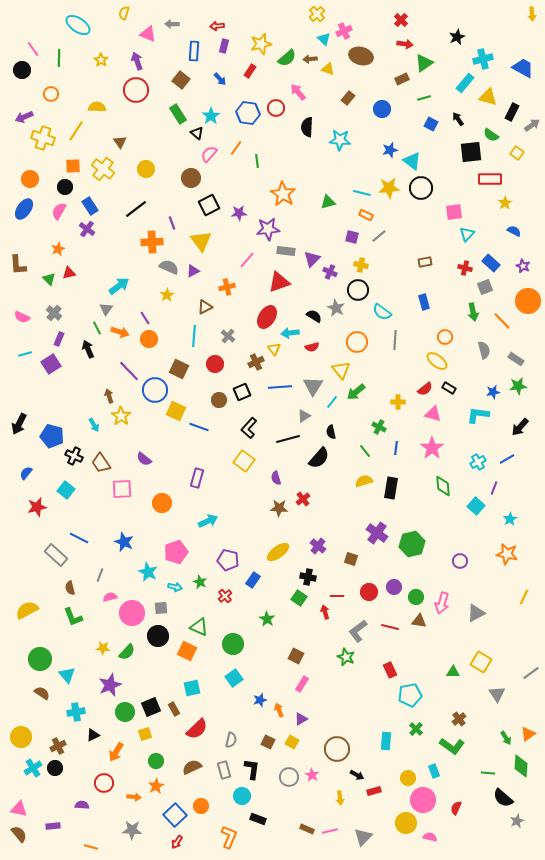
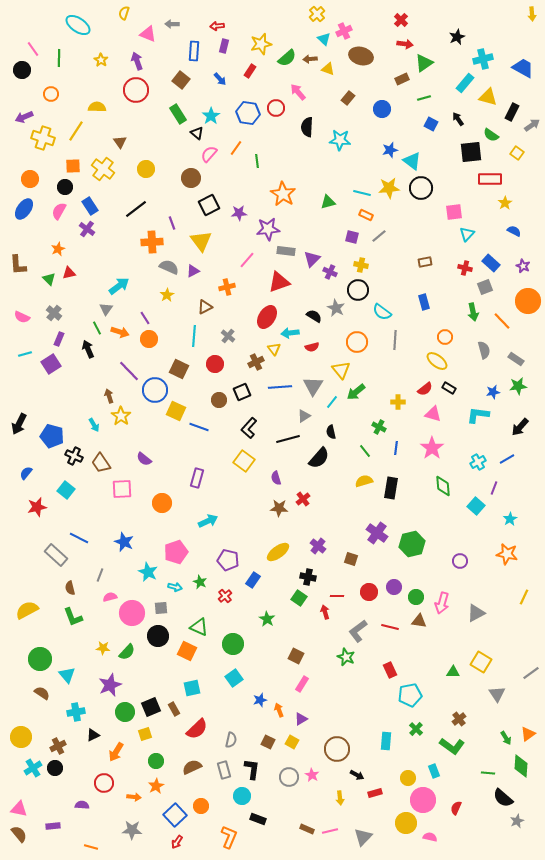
red rectangle at (374, 791): moved 1 px right, 2 px down
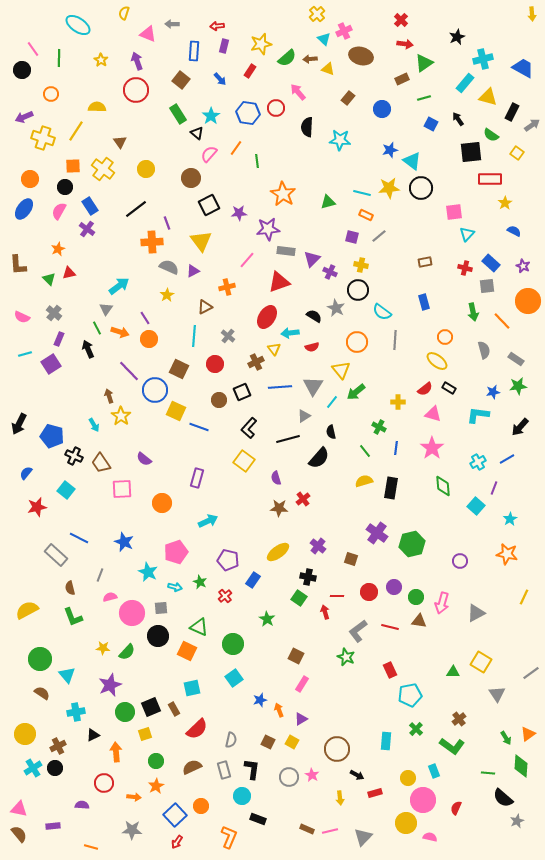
purple line at (172, 223): moved 5 px left
gray square at (485, 287): moved 2 px right, 1 px up; rotated 14 degrees clockwise
yellow circle at (21, 737): moved 4 px right, 3 px up
orange arrow at (116, 752): rotated 144 degrees clockwise
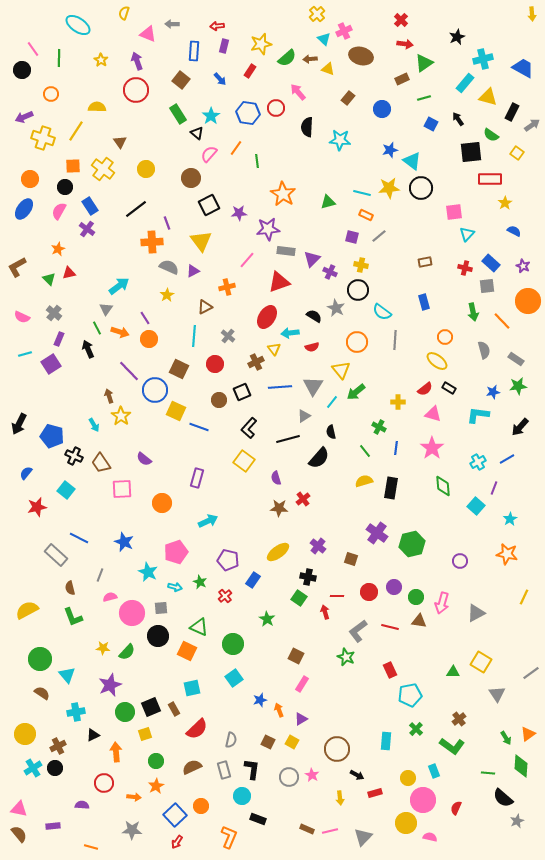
brown L-shape at (18, 265): moved 1 px left, 2 px down; rotated 65 degrees clockwise
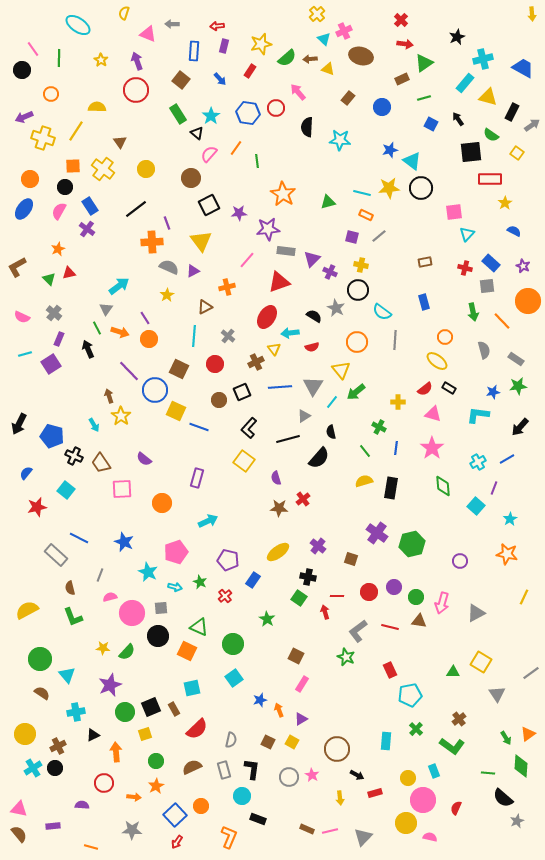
blue circle at (382, 109): moved 2 px up
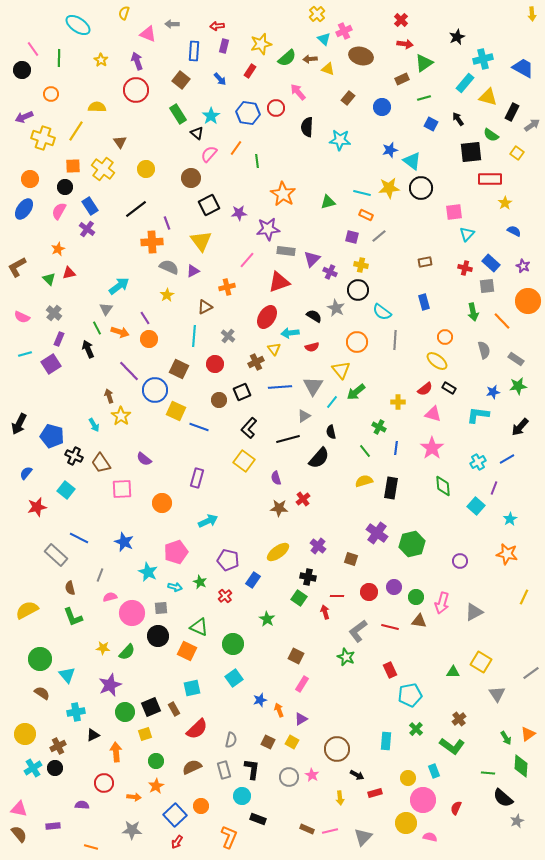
gray triangle at (476, 613): moved 2 px left, 1 px up
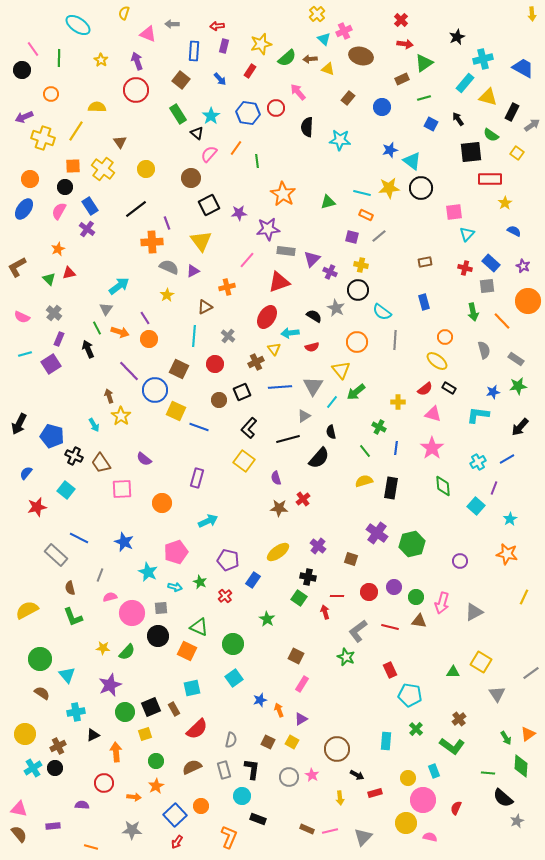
cyan pentagon at (410, 695): rotated 20 degrees clockwise
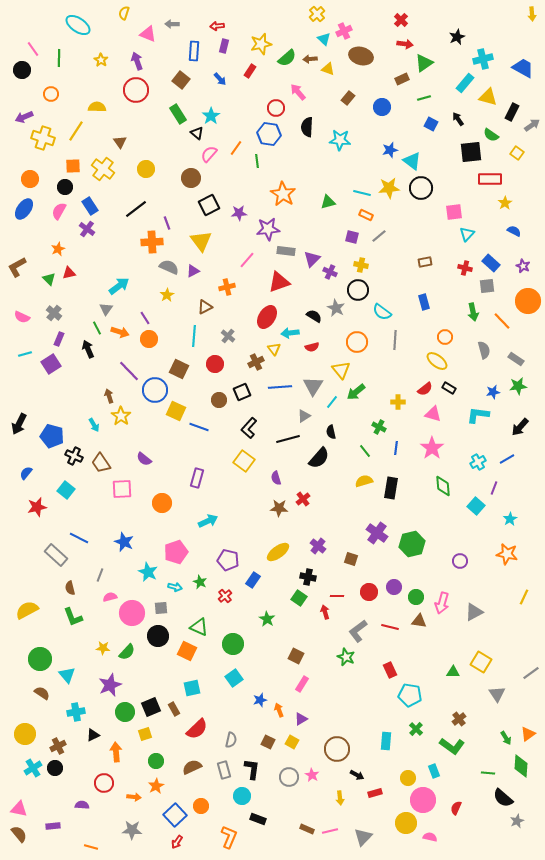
blue hexagon at (248, 113): moved 21 px right, 21 px down
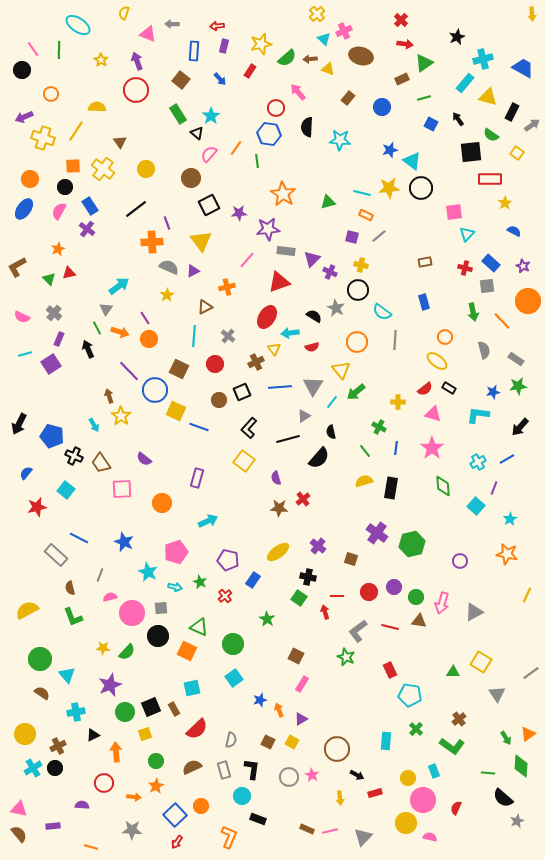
green line at (59, 58): moved 8 px up
yellow line at (524, 597): moved 3 px right, 2 px up
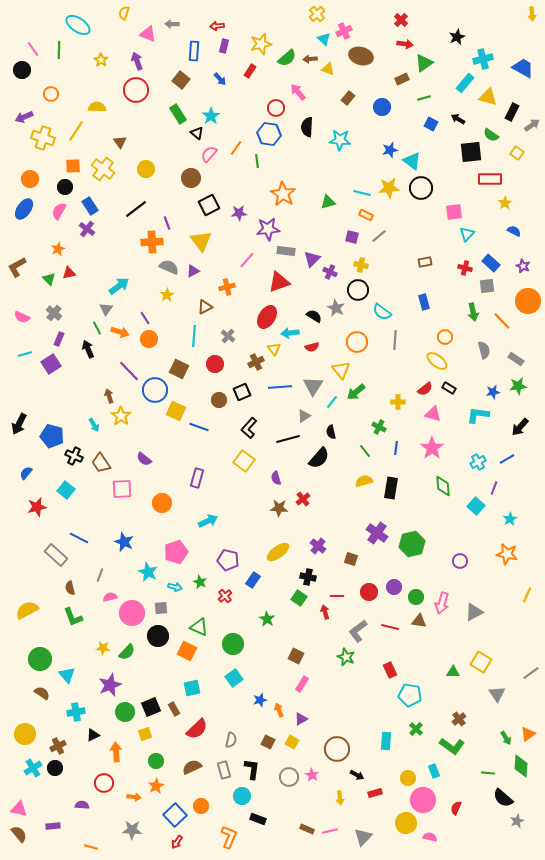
black arrow at (458, 119): rotated 24 degrees counterclockwise
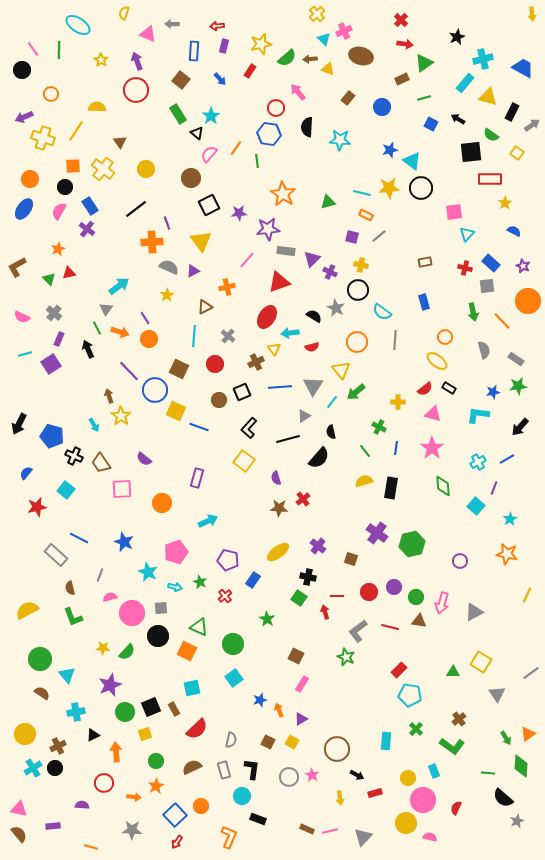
red rectangle at (390, 670): moved 9 px right; rotated 70 degrees clockwise
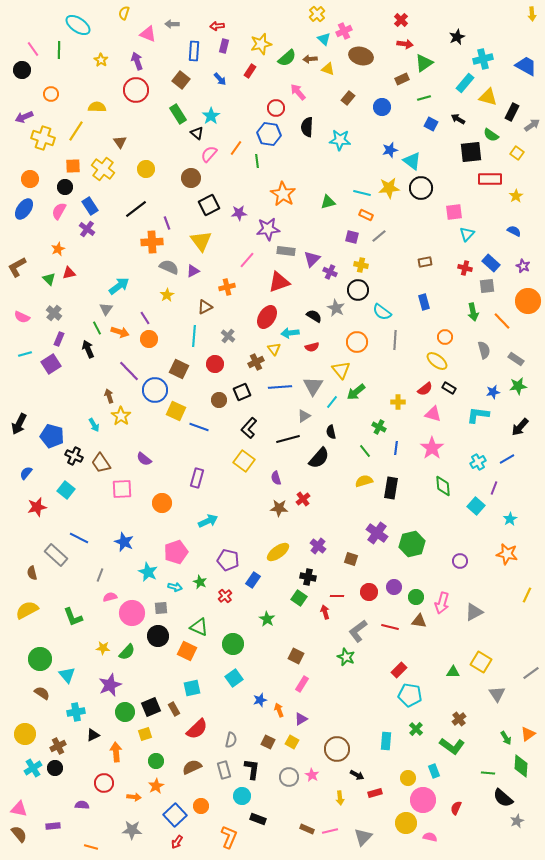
blue trapezoid at (523, 68): moved 3 px right, 2 px up
yellow star at (505, 203): moved 11 px right, 7 px up
brown semicircle at (70, 588): moved 38 px left, 15 px up
